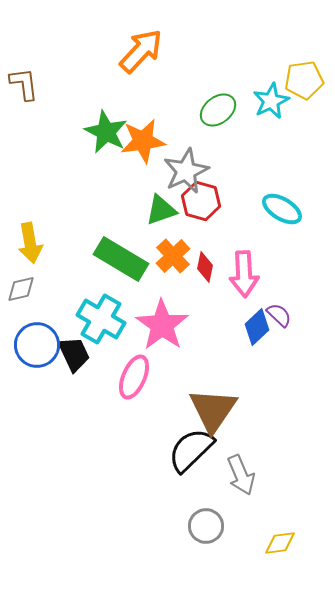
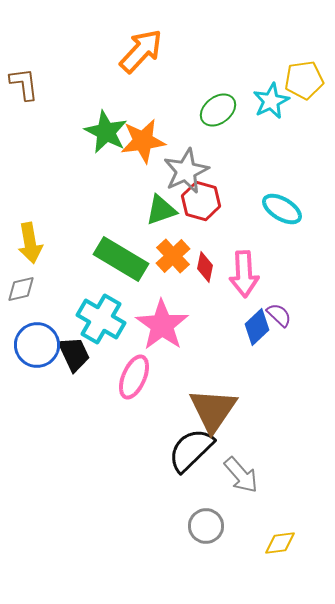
gray arrow: rotated 18 degrees counterclockwise
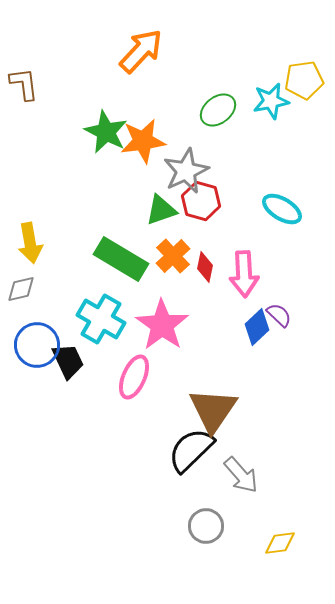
cyan star: rotated 15 degrees clockwise
black trapezoid: moved 6 px left, 7 px down
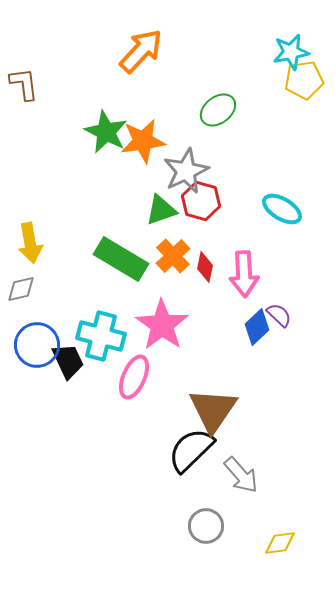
cyan star: moved 20 px right, 49 px up
cyan cross: moved 17 px down; rotated 15 degrees counterclockwise
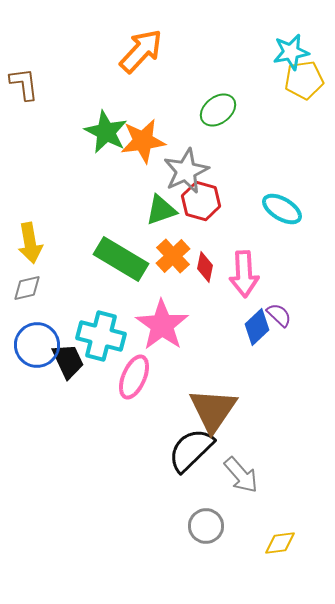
gray diamond: moved 6 px right, 1 px up
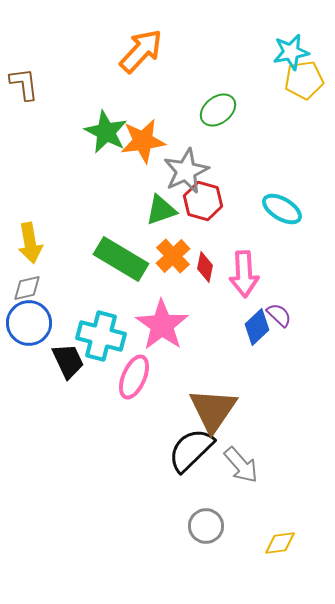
red hexagon: moved 2 px right
blue circle: moved 8 px left, 22 px up
gray arrow: moved 10 px up
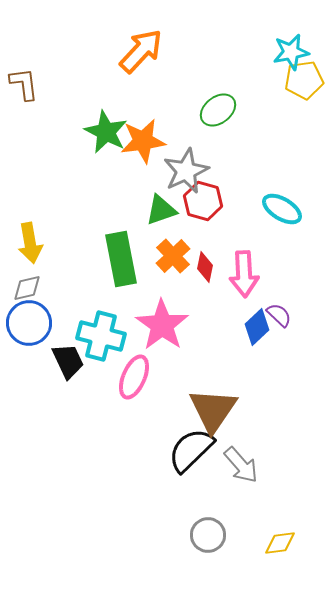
green rectangle: rotated 48 degrees clockwise
gray circle: moved 2 px right, 9 px down
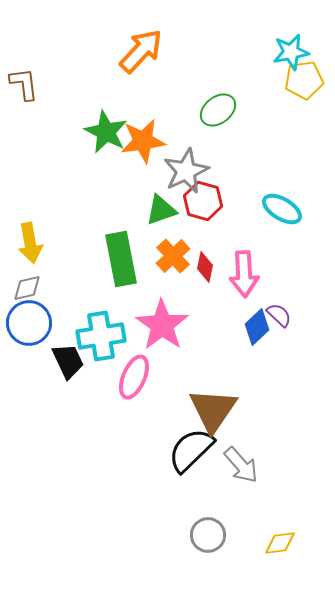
cyan cross: rotated 24 degrees counterclockwise
